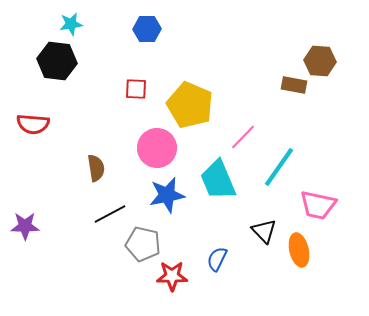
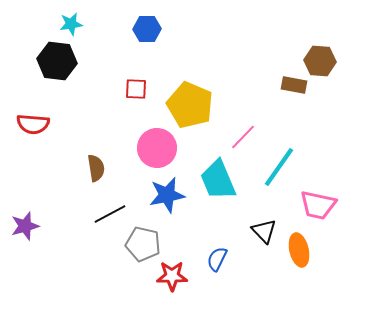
purple star: rotated 16 degrees counterclockwise
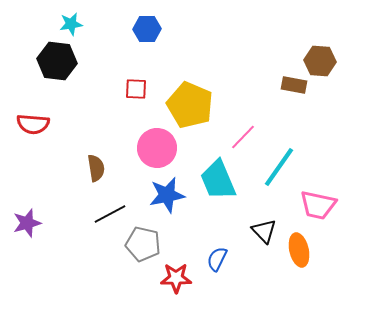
purple star: moved 2 px right, 3 px up
red star: moved 4 px right, 2 px down
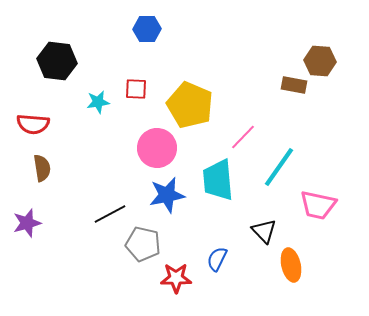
cyan star: moved 27 px right, 78 px down
brown semicircle: moved 54 px left
cyan trapezoid: rotated 18 degrees clockwise
orange ellipse: moved 8 px left, 15 px down
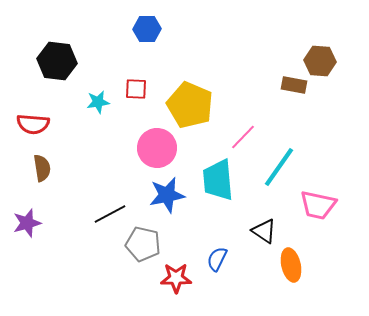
black triangle: rotated 12 degrees counterclockwise
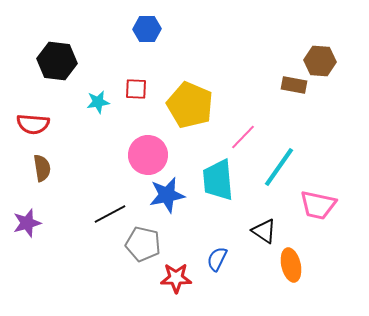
pink circle: moved 9 px left, 7 px down
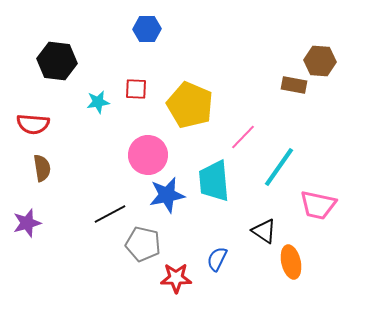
cyan trapezoid: moved 4 px left, 1 px down
orange ellipse: moved 3 px up
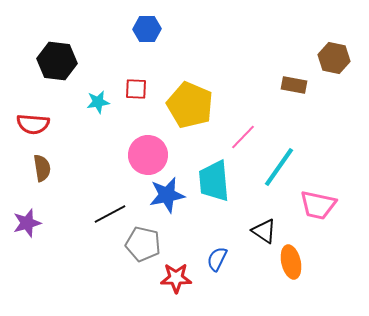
brown hexagon: moved 14 px right, 3 px up; rotated 8 degrees clockwise
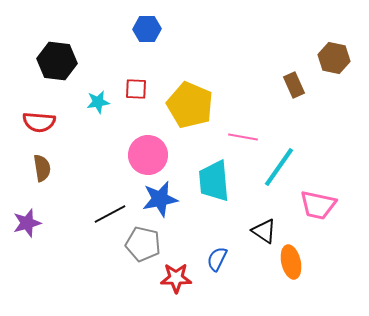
brown rectangle: rotated 55 degrees clockwise
red semicircle: moved 6 px right, 2 px up
pink line: rotated 56 degrees clockwise
blue star: moved 7 px left, 4 px down
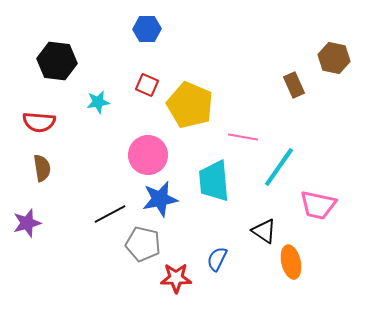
red square: moved 11 px right, 4 px up; rotated 20 degrees clockwise
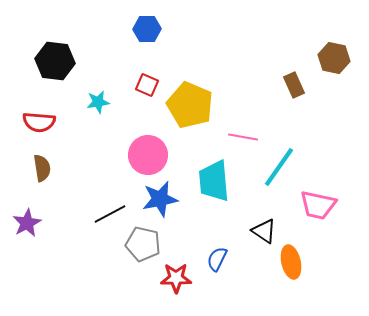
black hexagon: moved 2 px left
purple star: rotated 12 degrees counterclockwise
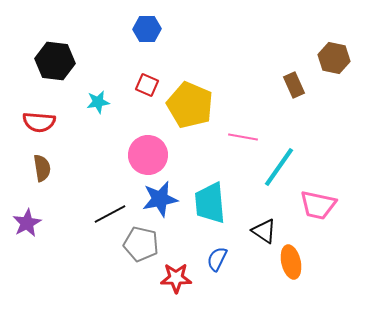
cyan trapezoid: moved 4 px left, 22 px down
gray pentagon: moved 2 px left
